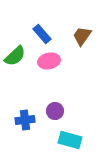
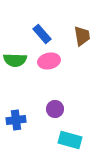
brown trapezoid: rotated 135 degrees clockwise
green semicircle: moved 4 px down; rotated 45 degrees clockwise
purple circle: moved 2 px up
blue cross: moved 9 px left
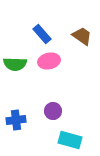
brown trapezoid: rotated 45 degrees counterclockwise
green semicircle: moved 4 px down
purple circle: moved 2 px left, 2 px down
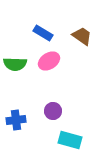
blue rectangle: moved 1 px right, 1 px up; rotated 18 degrees counterclockwise
pink ellipse: rotated 20 degrees counterclockwise
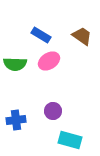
blue rectangle: moved 2 px left, 2 px down
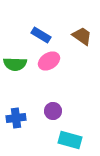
blue cross: moved 2 px up
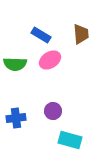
brown trapezoid: moved 1 px left, 2 px up; rotated 50 degrees clockwise
pink ellipse: moved 1 px right, 1 px up
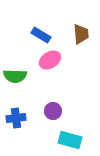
green semicircle: moved 12 px down
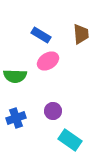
pink ellipse: moved 2 px left, 1 px down
blue cross: rotated 12 degrees counterclockwise
cyan rectangle: rotated 20 degrees clockwise
